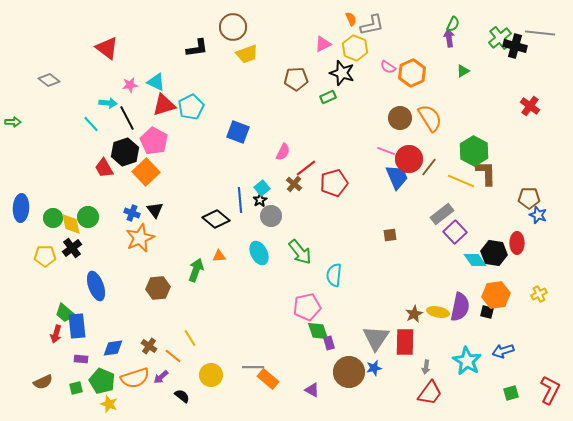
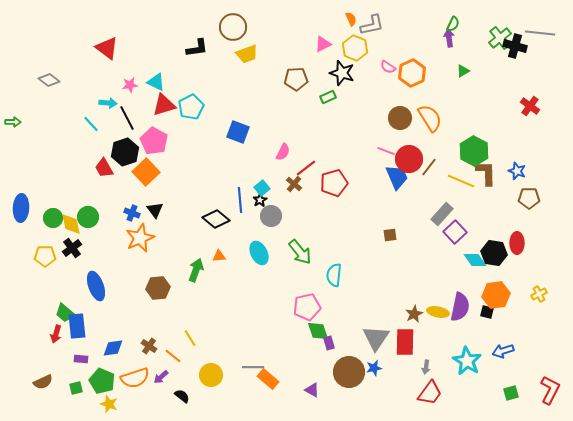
gray rectangle at (442, 214): rotated 10 degrees counterclockwise
blue star at (538, 215): moved 21 px left, 44 px up
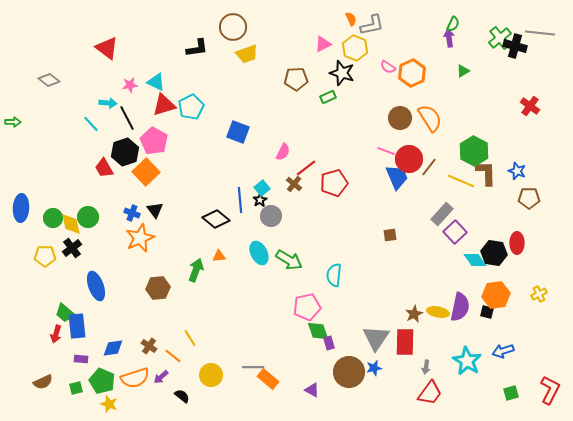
green arrow at (300, 252): moved 11 px left, 8 px down; rotated 20 degrees counterclockwise
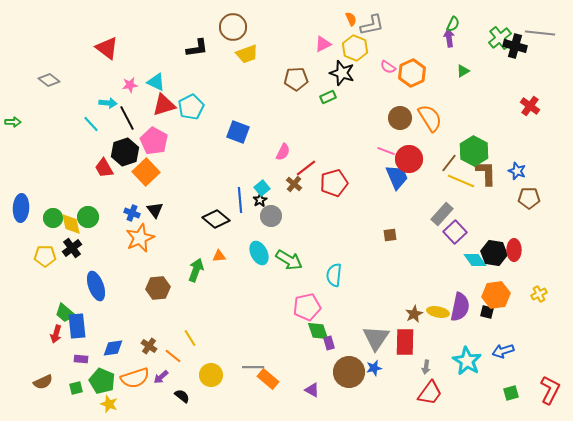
brown line at (429, 167): moved 20 px right, 4 px up
red ellipse at (517, 243): moved 3 px left, 7 px down
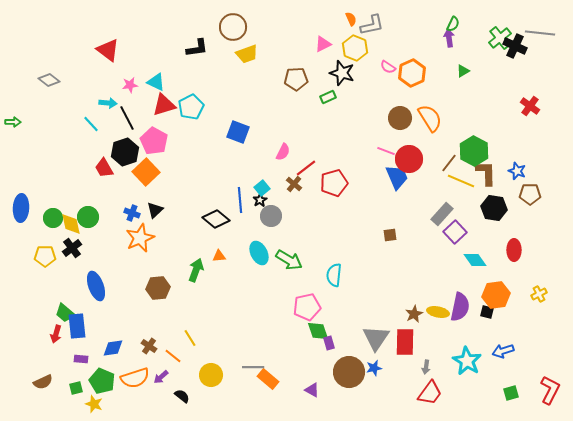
black cross at (515, 46): rotated 10 degrees clockwise
red triangle at (107, 48): moved 1 px right, 2 px down
brown pentagon at (529, 198): moved 1 px right, 4 px up
black triangle at (155, 210): rotated 24 degrees clockwise
black hexagon at (494, 253): moved 45 px up
yellow star at (109, 404): moved 15 px left
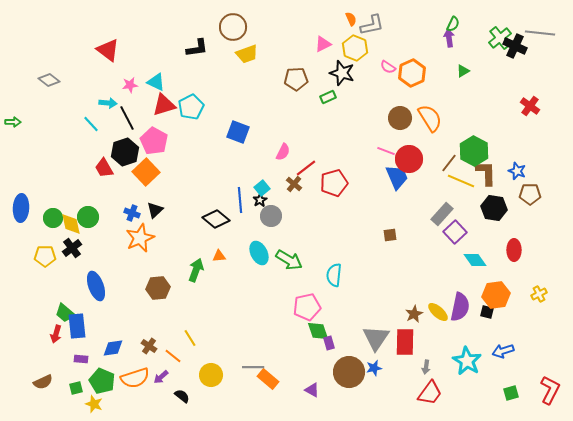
yellow ellipse at (438, 312): rotated 30 degrees clockwise
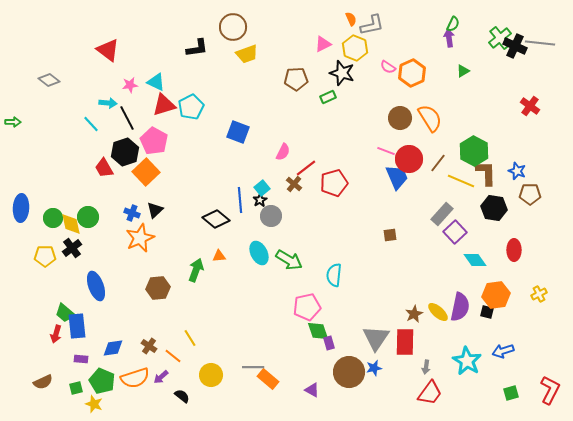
gray line at (540, 33): moved 10 px down
brown line at (449, 163): moved 11 px left
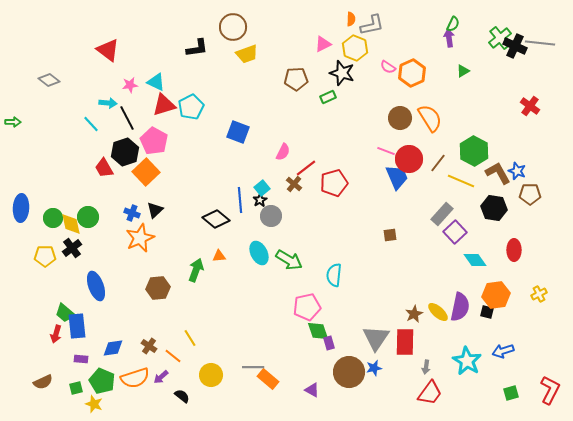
orange semicircle at (351, 19): rotated 24 degrees clockwise
brown L-shape at (486, 173): moved 12 px right; rotated 28 degrees counterclockwise
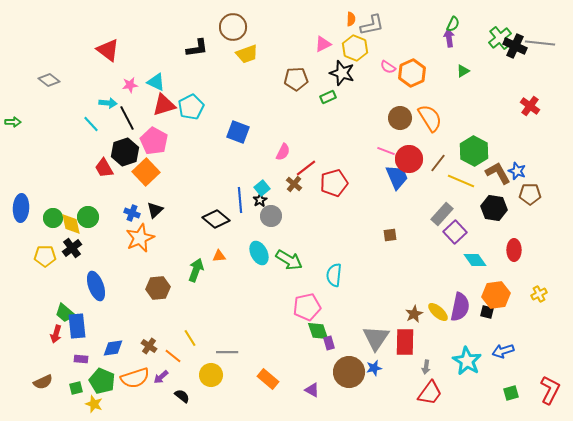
gray line at (253, 367): moved 26 px left, 15 px up
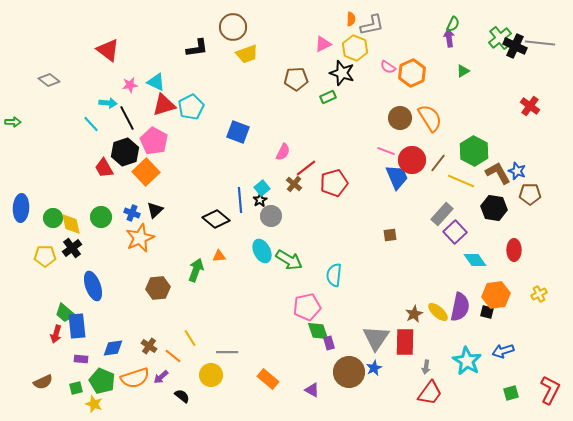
red circle at (409, 159): moved 3 px right, 1 px down
green circle at (88, 217): moved 13 px right
cyan ellipse at (259, 253): moved 3 px right, 2 px up
blue ellipse at (96, 286): moved 3 px left
blue star at (374, 368): rotated 14 degrees counterclockwise
